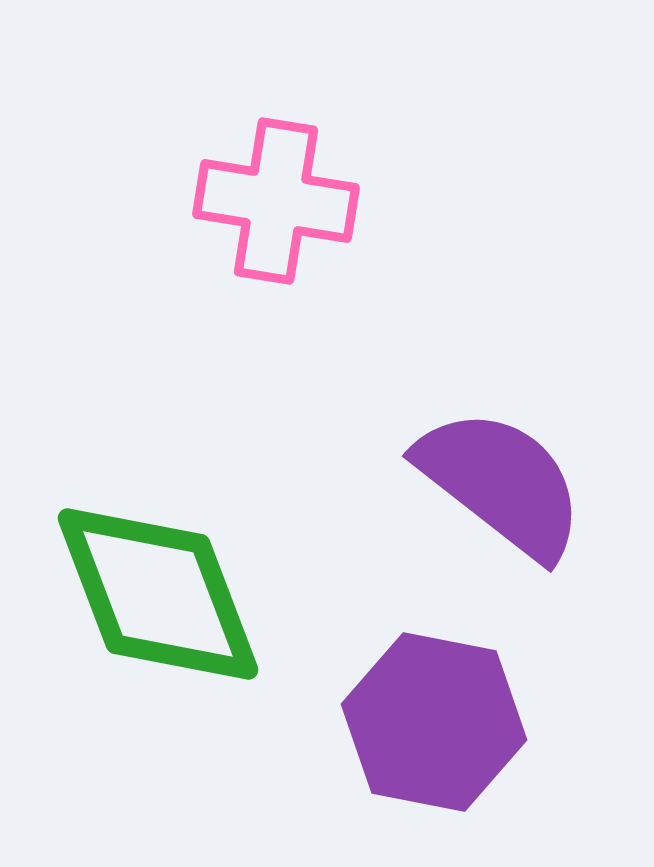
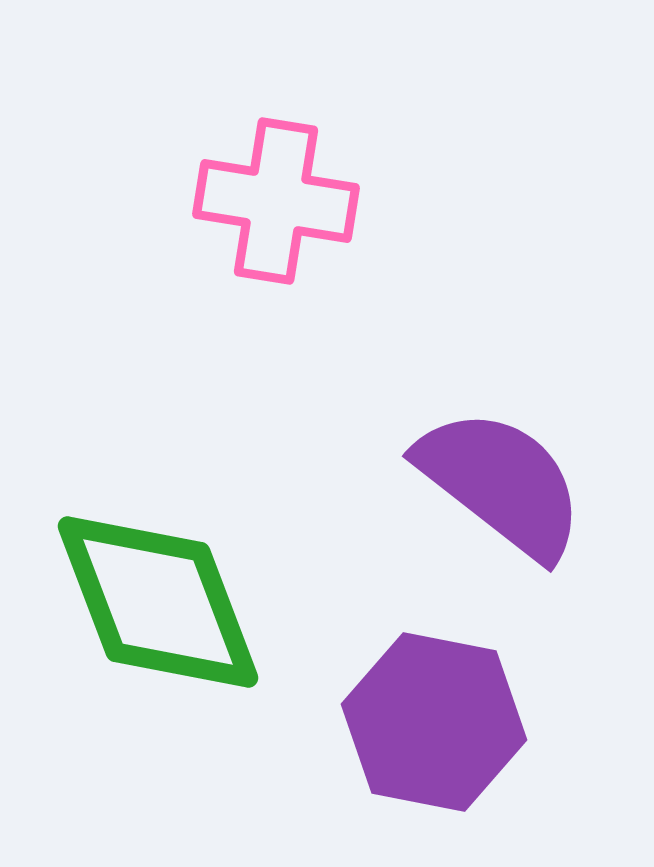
green diamond: moved 8 px down
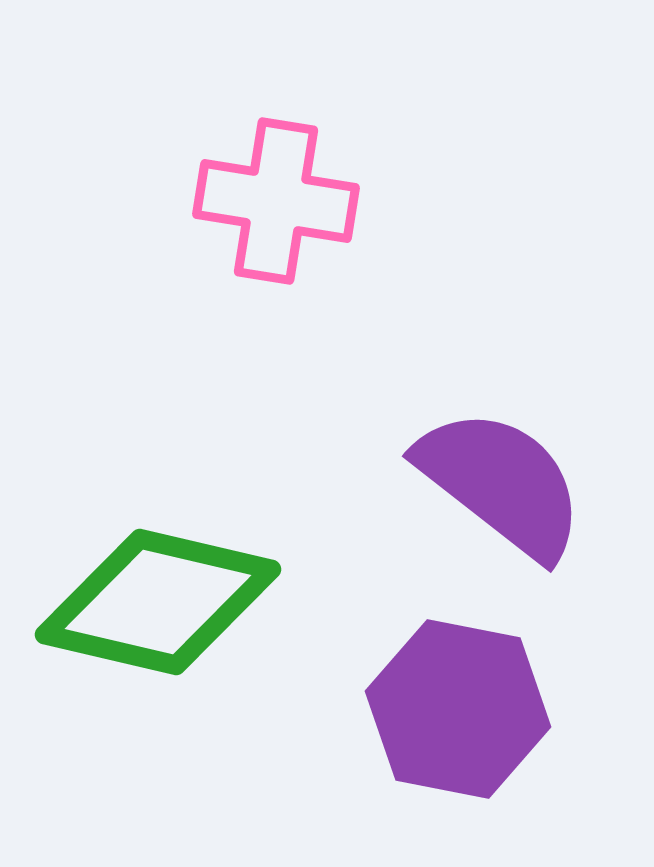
green diamond: rotated 56 degrees counterclockwise
purple hexagon: moved 24 px right, 13 px up
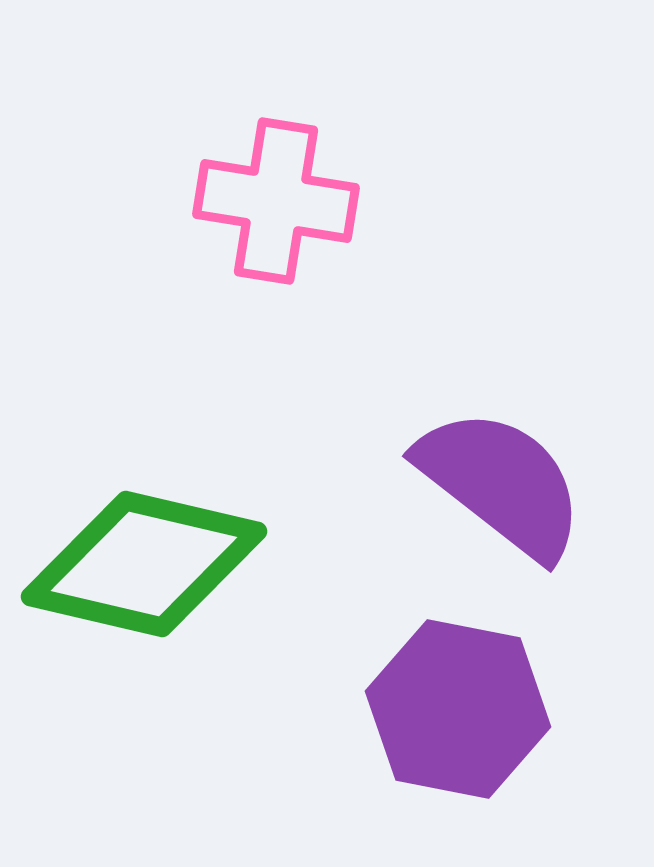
green diamond: moved 14 px left, 38 px up
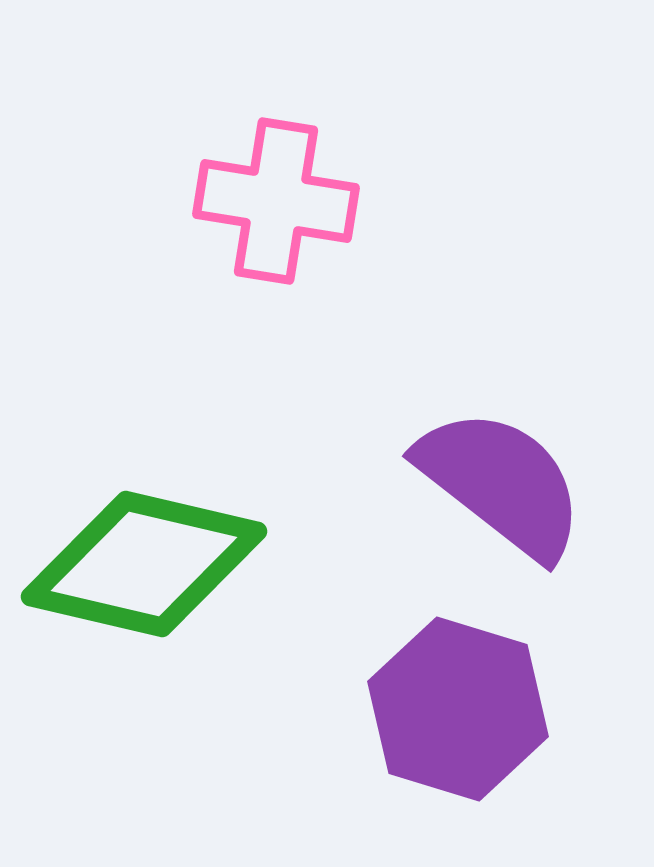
purple hexagon: rotated 6 degrees clockwise
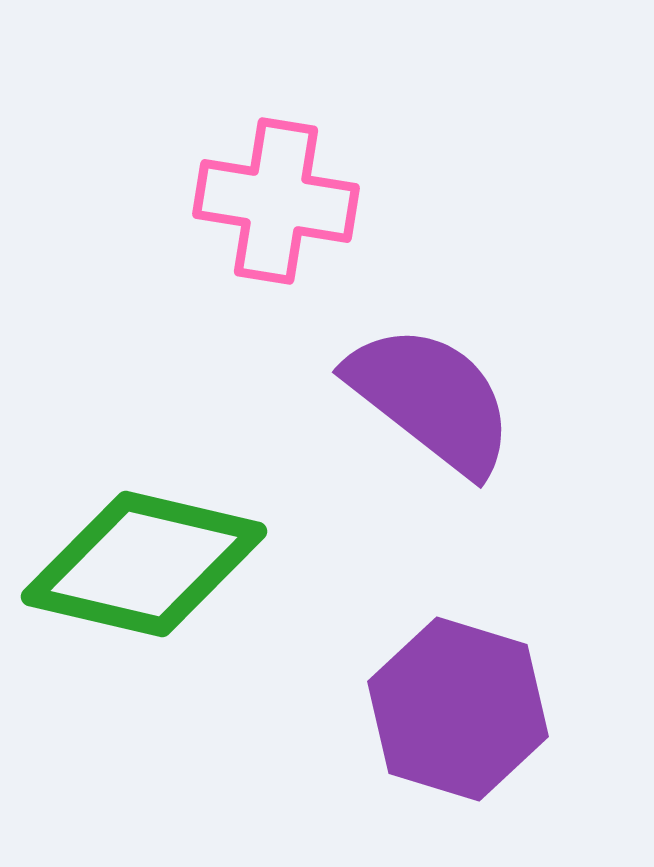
purple semicircle: moved 70 px left, 84 px up
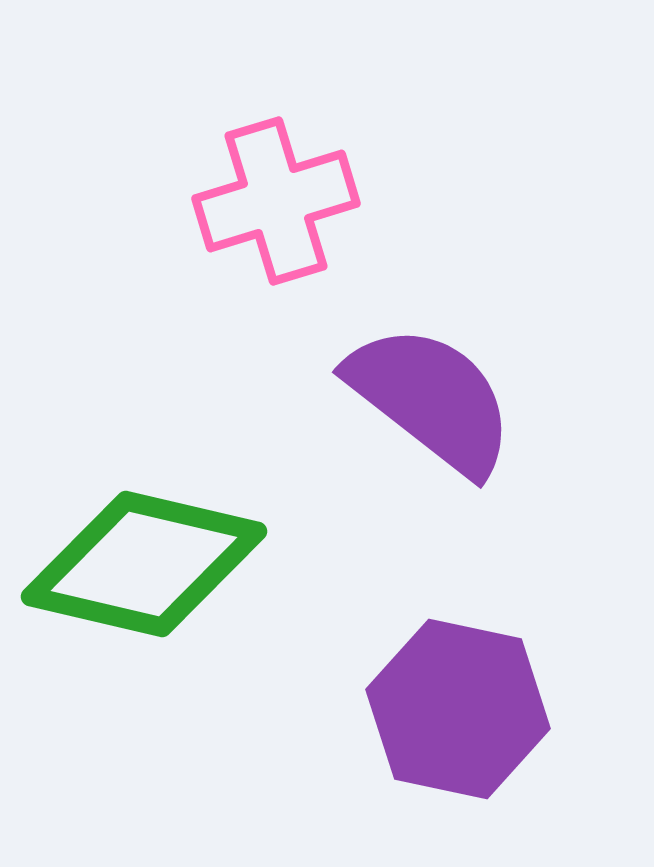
pink cross: rotated 26 degrees counterclockwise
purple hexagon: rotated 5 degrees counterclockwise
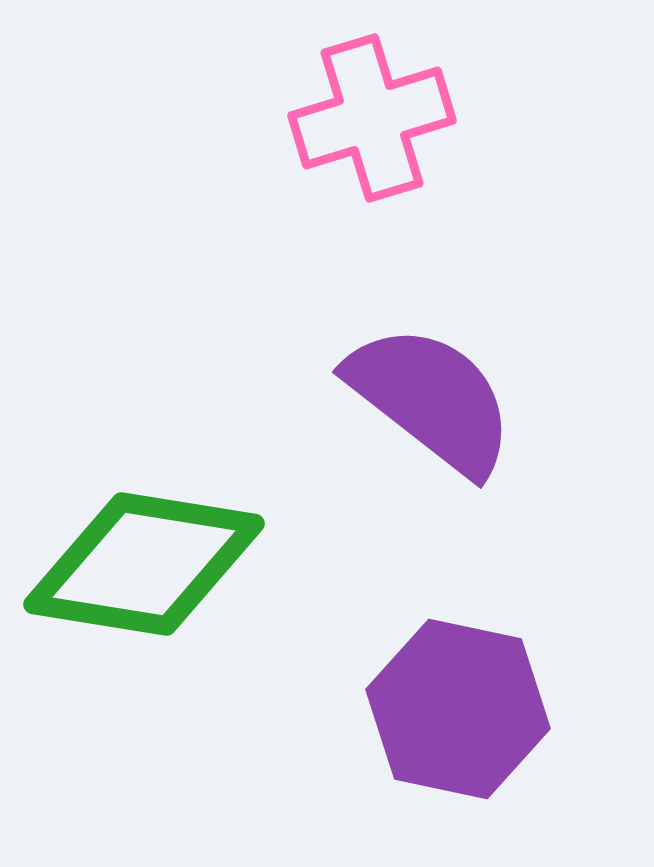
pink cross: moved 96 px right, 83 px up
green diamond: rotated 4 degrees counterclockwise
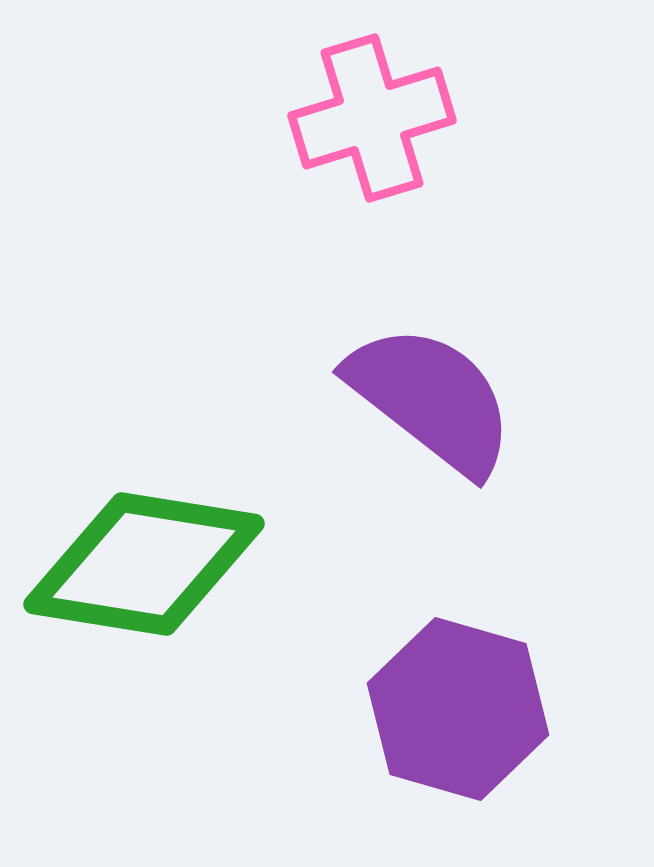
purple hexagon: rotated 4 degrees clockwise
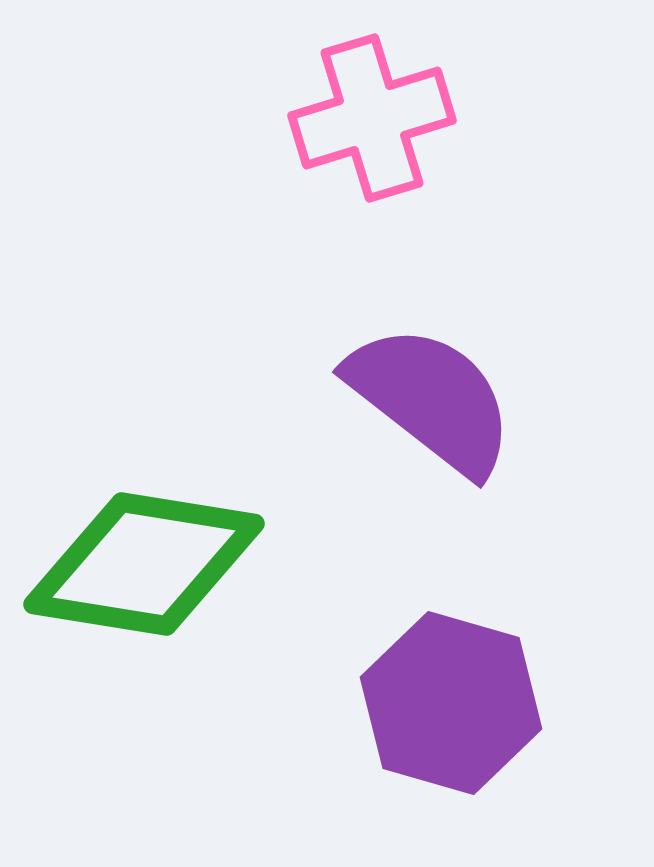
purple hexagon: moved 7 px left, 6 px up
